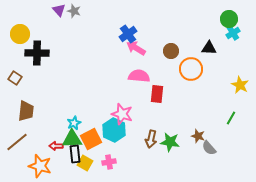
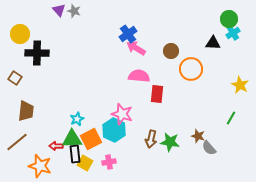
black triangle: moved 4 px right, 5 px up
cyan star: moved 3 px right, 4 px up
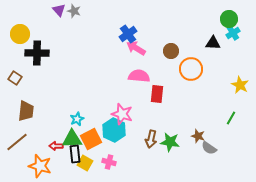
gray semicircle: rotated 14 degrees counterclockwise
pink cross: rotated 24 degrees clockwise
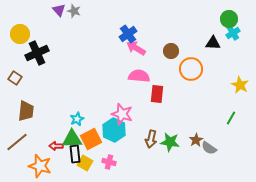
black cross: rotated 25 degrees counterclockwise
brown star: moved 2 px left, 4 px down; rotated 24 degrees clockwise
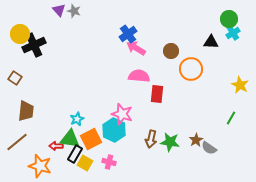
black triangle: moved 2 px left, 1 px up
black cross: moved 3 px left, 8 px up
green triangle: moved 2 px left; rotated 10 degrees clockwise
black rectangle: rotated 36 degrees clockwise
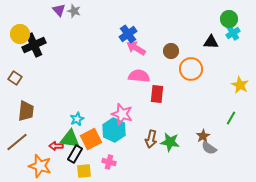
brown star: moved 7 px right, 4 px up
yellow square: moved 1 px left, 8 px down; rotated 35 degrees counterclockwise
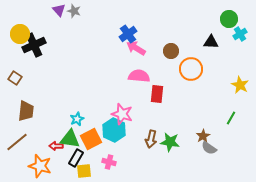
cyan cross: moved 7 px right, 1 px down
black rectangle: moved 1 px right, 4 px down
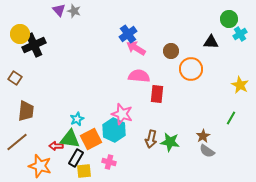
gray semicircle: moved 2 px left, 3 px down
